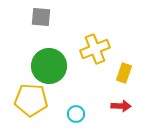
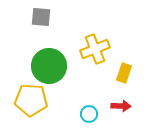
cyan circle: moved 13 px right
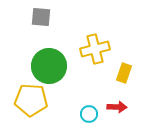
yellow cross: rotated 8 degrees clockwise
red arrow: moved 4 px left, 1 px down
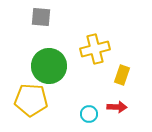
yellow rectangle: moved 2 px left, 2 px down
